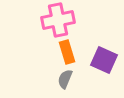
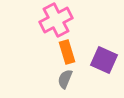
pink cross: moved 2 px left; rotated 16 degrees counterclockwise
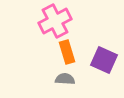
pink cross: moved 1 px left, 1 px down
gray semicircle: rotated 72 degrees clockwise
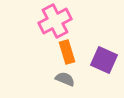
gray semicircle: rotated 18 degrees clockwise
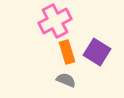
purple square: moved 7 px left, 8 px up; rotated 8 degrees clockwise
gray semicircle: moved 1 px right, 1 px down
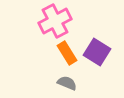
orange rectangle: moved 1 px down; rotated 15 degrees counterclockwise
gray semicircle: moved 1 px right, 3 px down
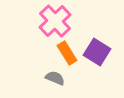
pink cross: rotated 16 degrees counterclockwise
gray semicircle: moved 12 px left, 5 px up
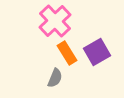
purple square: rotated 28 degrees clockwise
gray semicircle: rotated 90 degrees clockwise
